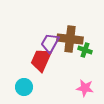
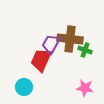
purple trapezoid: moved 1 px right, 1 px down
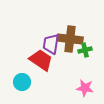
purple trapezoid: rotated 20 degrees counterclockwise
green cross: rotated 32 degrees counterclockwise
red trapezoid: rotated 100 degrees clockwise
cyan circle: moved 2 px left, 5 px up
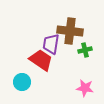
brown cross: moved 8 px up
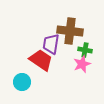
green cross: rotated 24 degrees clockwise
pink star: moved 3 px left, 24 px up; rotated 30 degrees counterclockwise
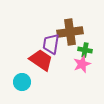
brown cross: moved 1 px down; rotated 15 degrees counterclockwise
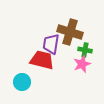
brown cross: rotated 25 degrees clockwise
red trapezoid: moved 1 px right; rotated 20 degrees counterclockwise
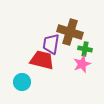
green cross: moved 1 px up
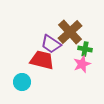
brown cross: rotated 30 degrees clockwise
purple trapezoid: rotated 65 degrees counterclockwise
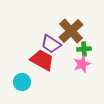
brown cross: moved 1 px right, 1 px up
green cross: moved 1 px left; rotated 16 degrees counterclockwise
red trapezoid: rotated 15 degrees clockwise
